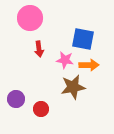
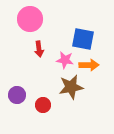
pink circle: moved 1 px down
brown star: moved 2 px left
purple circle: moved 1 px right, 4 px up
red circle: moved 2 px right, 4 px up
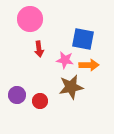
red circle: moved 3 px left, 4 px up
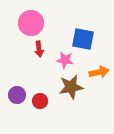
pink circle: moved 1 px right, 4 px down
orange arrow: moved 10 px right, 7 px down; rotated 12 degrees counterclockwise
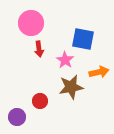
pink star: rotated 24 degrees clockwise
purple circle: moved 22 px down
